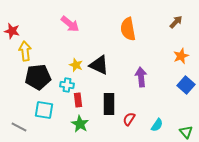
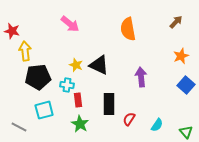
cyan square: rotated 24 degrees counterclockwise
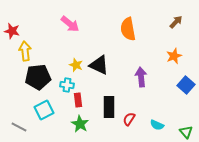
orange star: moved 7 px left
black rectangle: moved 3 px down
cyan square: rotated 12 degrees counterclockwise
cyan semicircle: rotated 80 degrees clockwise
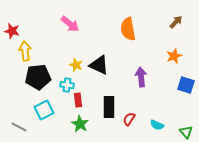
blue square: rotated 24 degrees counterclockwise
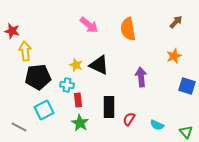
pink arrow: moved 19 px right, 1 px down
blue square: moved 1 px right, 1 px down
green star: moved 1 px up
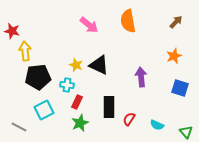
orange semicircle: moved 8 px up
blue square: moved 7 px left, 2 px down
red rectangle: moved 1 px left, 2 px down; rotated 32 degrees clockwise
green star: rotated 18 degrees clockwise
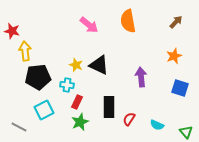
green star: moved 1 px up
